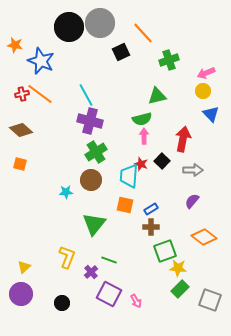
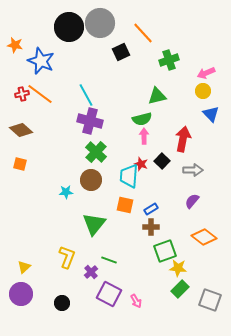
green cross at (96, 152): rotated 15 degrees counterclockwise
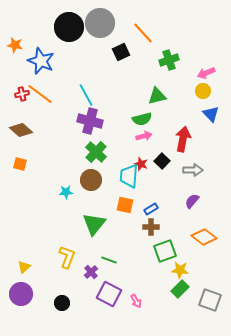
pink arrow at (144, 136): rotated 77 degrees clockwise
yellow star at (178, 268): moved 2 px right, 2 px down
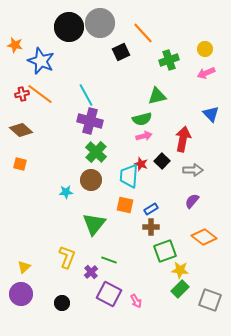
yellow circle at (203, 91): moved 2 px right, 42 px up
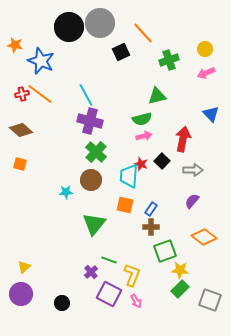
blue rectangle at (151, 209): rotated 24 degrees counterclockwise
yellow L-shape at (67, 257): moved 65 px right, 18 px down
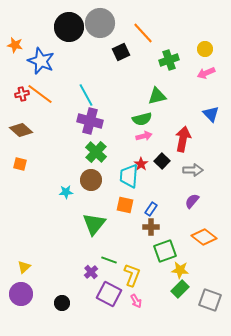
red star at (141, 164): rotated 16 degrees clockwise
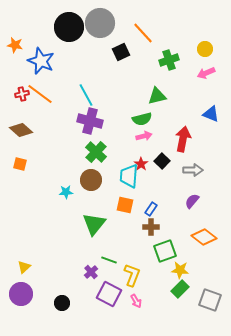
blue triangle at (211, 114): rotated 24 degrees counterclockwise
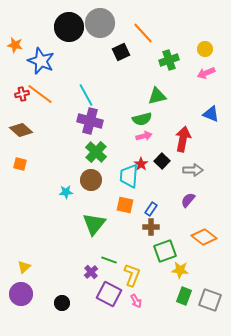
purple semicircle at (192, 201): moved 4 px left, 1 px up
green rectangle at (180, 289): moved 4 px right, 7 px down; rotated 24 degrees counterclockwise
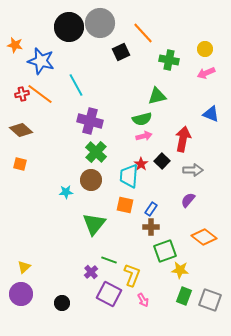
green cross at (169, 60): rotated 30 degrees clockwise
blue star at (41, 61): rotated 8 degrees counterclockwise
cyan line at (86, 95): moved 10 px left, 10 px up
pink arrow at (136, 301): moved 7 px right, 1 px up
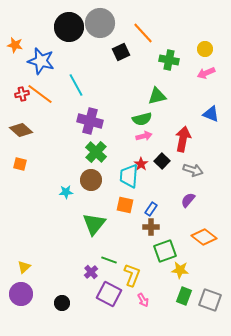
gray arrow at (193, 170): rotated 18 degrees clockwise
